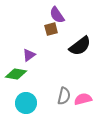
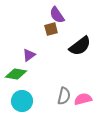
cyan circle: moved 4 px left, 2 px up
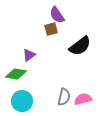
gray semicircle: moved 1 px down
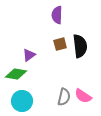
purple semicircle: rotated 36 degrees clockwise
brown square: moved 9 px right, 15 px down
black semicircle: rotated 60 degrees counterclockwise
pink semicircle: moved 3 px up; rotated 132 degrees counterclockwise
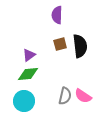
green diamond: moved 12 px right; rotated 15 degrees counterclockwise
gray semicircle: moved 1 px right, 1 px up
cyan circle: moved 2 px right
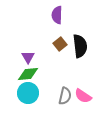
brown square: rotated 24 degrees counterclockwise
purple triangle: moved 1 px left, 2 px down; rotated 24 degrees counterclockwise
cyan circle: moved 4 px right, 8 px up
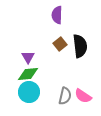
cyan circle: moved 1 px right, 1 px up
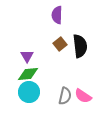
purple triangle: moved 1 px left, 1 px up
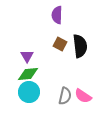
brown square: rotated 24 degrees counterclockwise
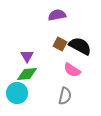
purple semicircle: rotated 78 degrees clockwise
black semicircle: rotated 55 degrees counterclockwise
green diamond: moved 1 px left
cyan circle: moved 12 px left, 1 px down
pink semicircle: moved 11 px left, 26 px up
